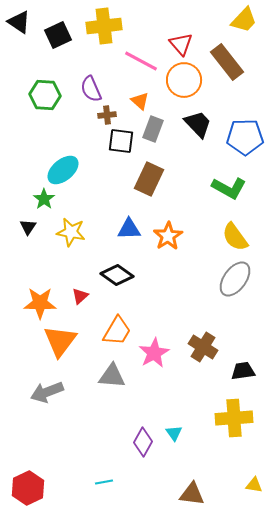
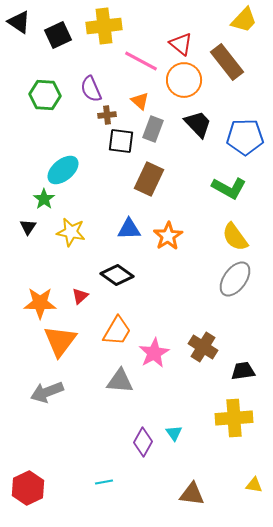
red triangle at (181, 44): rotated 10 degrees counterclockwise
gray triangle at (112, 376): moved 8 px right, 5 px down
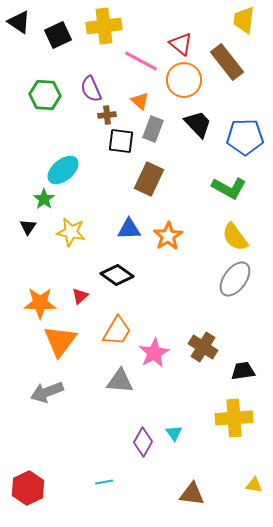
yellow trapezoid at (244, 20): rotated 144 degrees clockwise
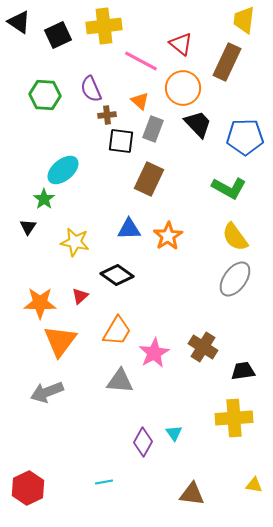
brown rectangle at (227, 62): rotated 63 degrees clockwise
orange circle at (184, 80): moved 1 px left, 8 px down
yellow star at (71, 232): moved 4 px right, 10 px down
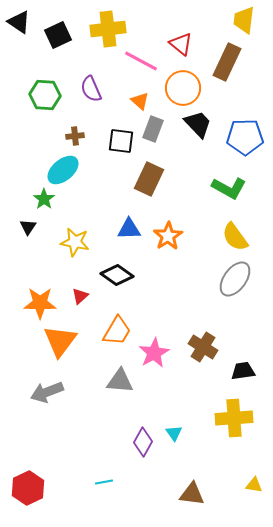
yellow cross at (104, 26): moved 4 px right, 3 px down
brown cross at (107, 115): moved 32 px left, 21 px down
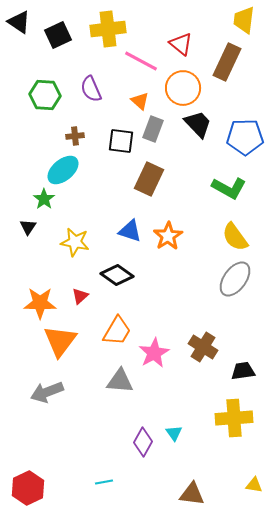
blue triangle at (129, 229): moved 1 px right, 2 px down; rotated 20 degrees clockwise
